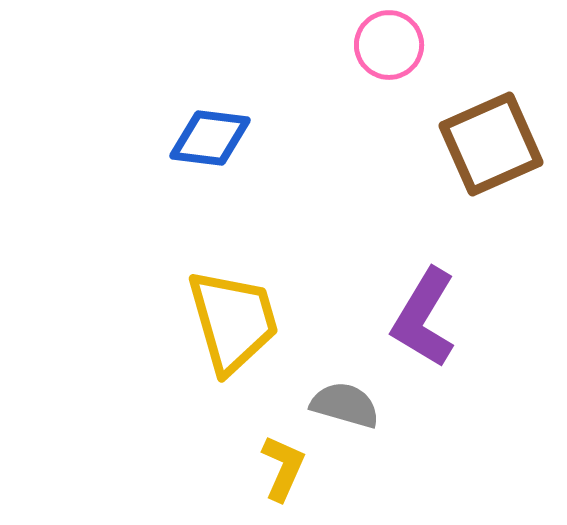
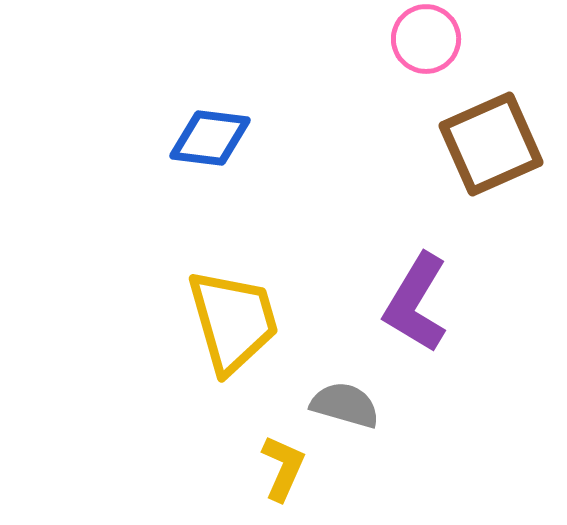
pink circle: moved 37 px right, 6 px up
purple L-shape: moved 8 px left, 15 px up
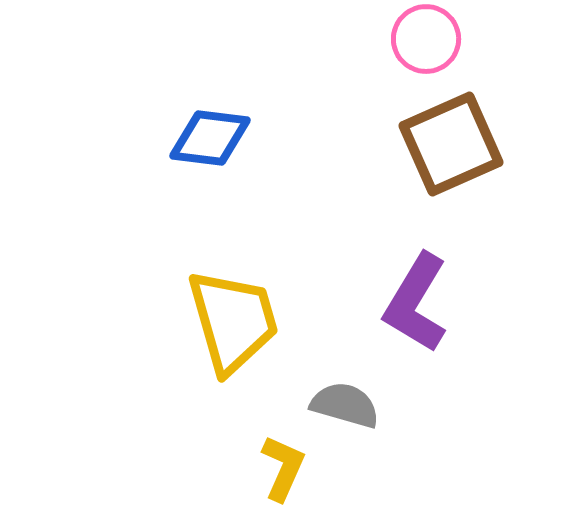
brown square: moved 40 px left
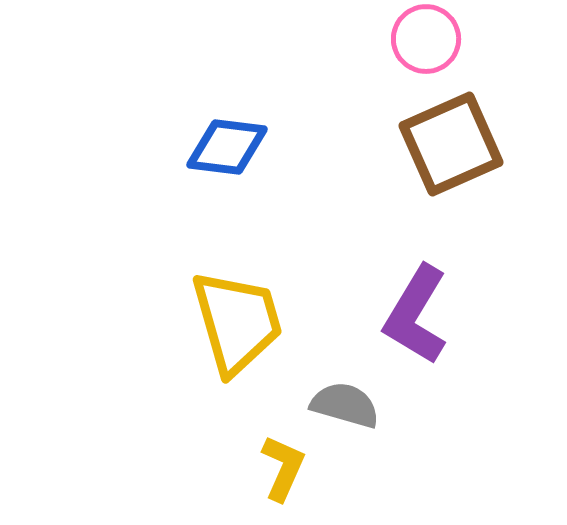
blue diamond: moved 17 px right, 9 px down
purple L-shape: moved 12 px down
yellow trapezoid: moved 4 px right, 1 px down
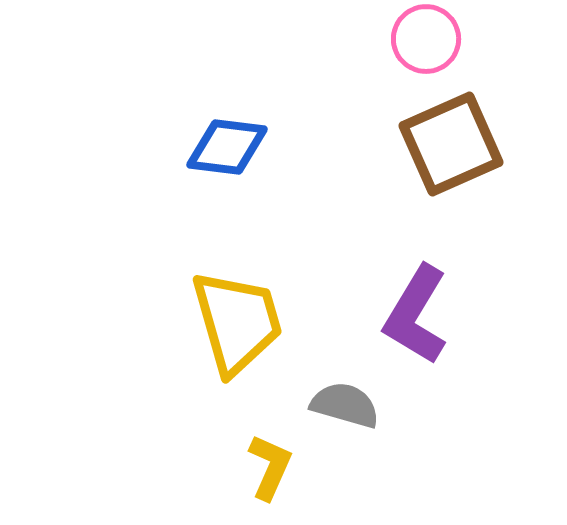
yellow L-shape: moved 13 px left, 1 px up
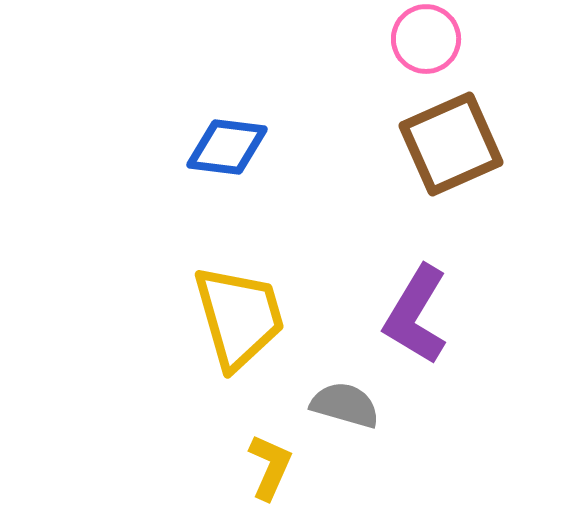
yellow trapezoid: moved 2 px right, 5 px up
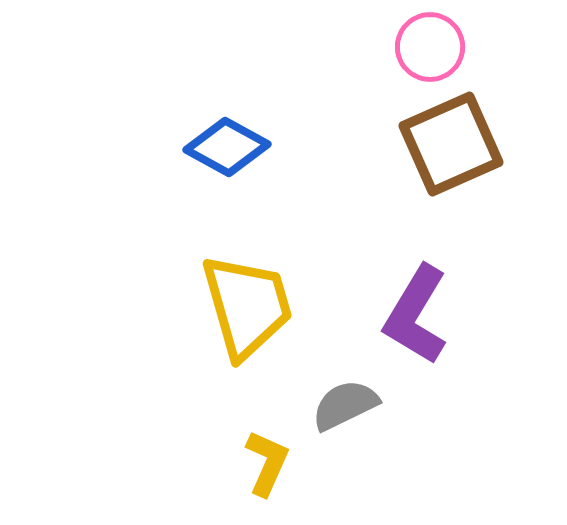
pink circle: moved 4 px right, 8 px down
blue diamond: rotated 22 degrees clockwise
yellow trapezoid: moved 8 px right, 11 px up
gray semicircle: rotated 42 degrees counterclockwise
yellow L-shape: moved 3 px left, 4 px up
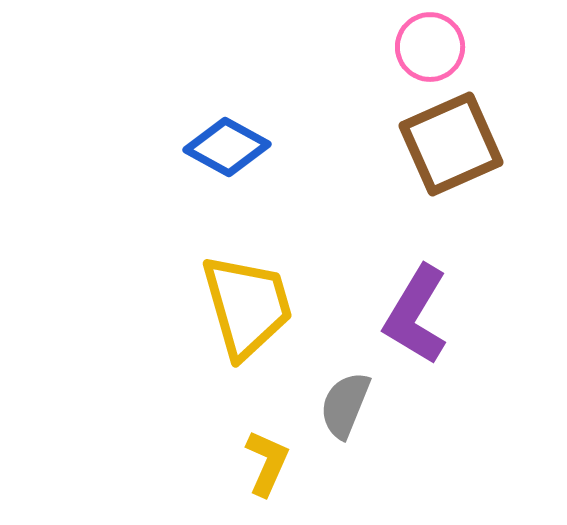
gray semicircle: rotated 42 degrees counterclockwise
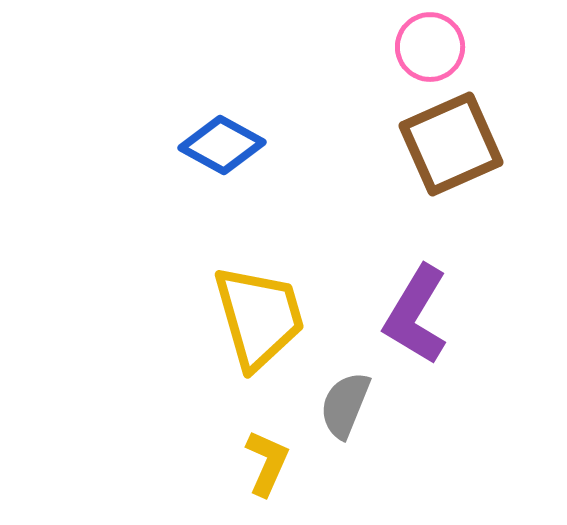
blue diamond: moved 5 px left, 2 px up
yellow trapezoid: moved 12 px right, 11 px down
